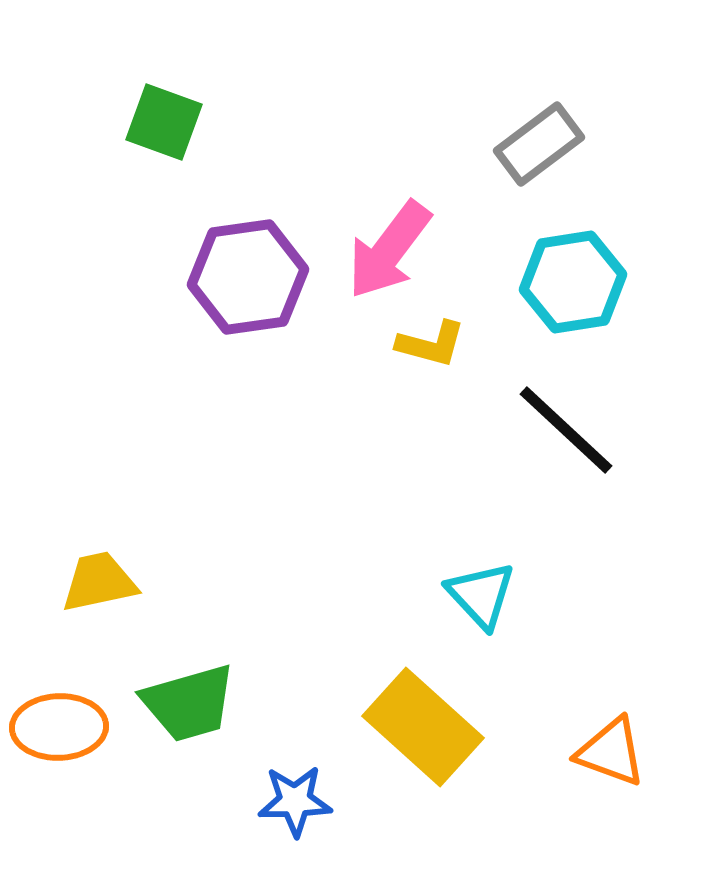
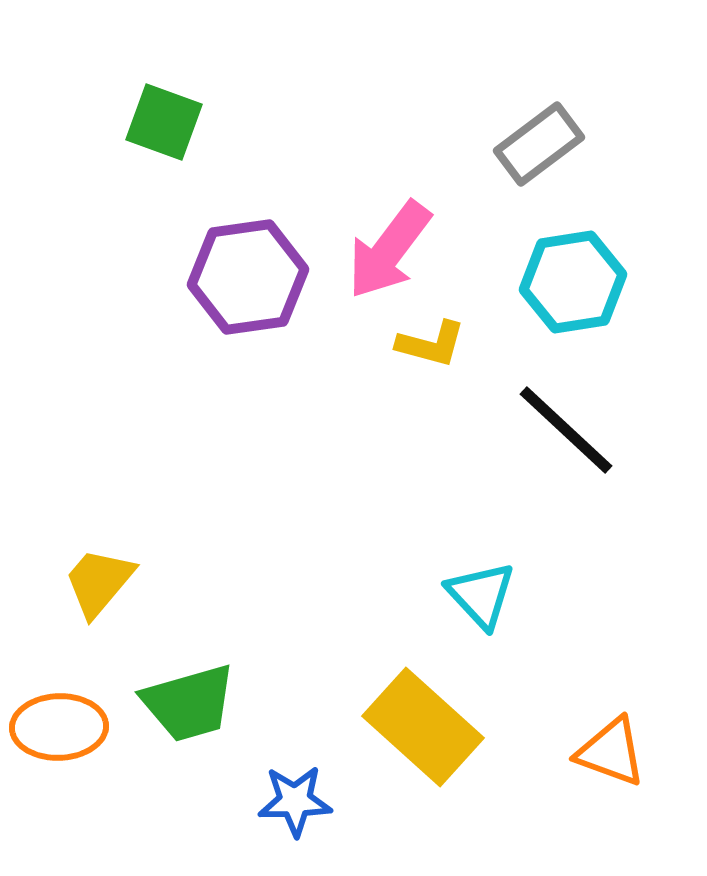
yellow trapezoid: rotated 38 degrees counterclockwise
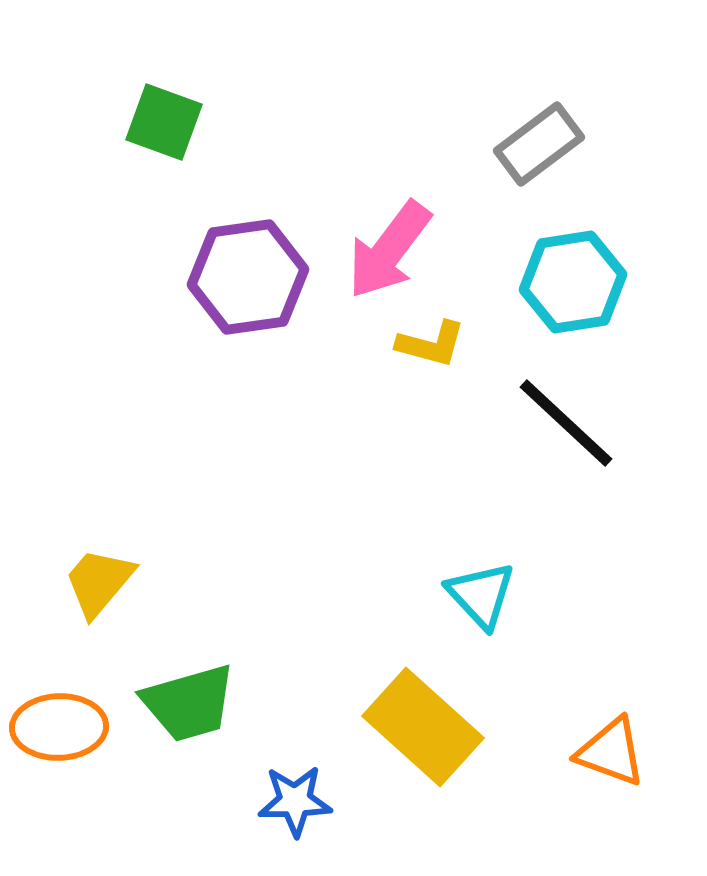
black line: moved 7 px up
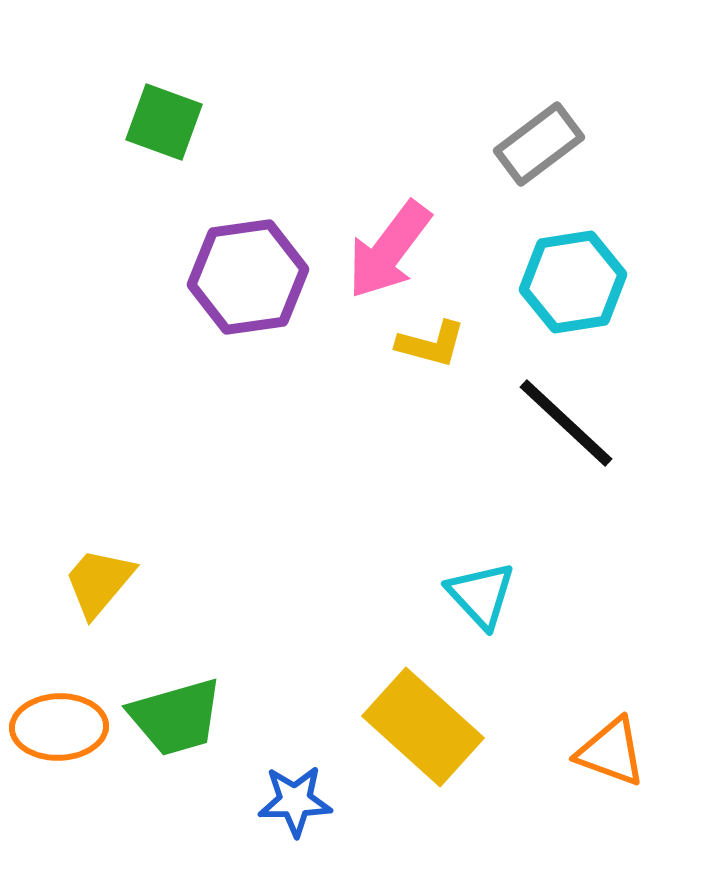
green trapezoid: moved 13 px left, 14 px down
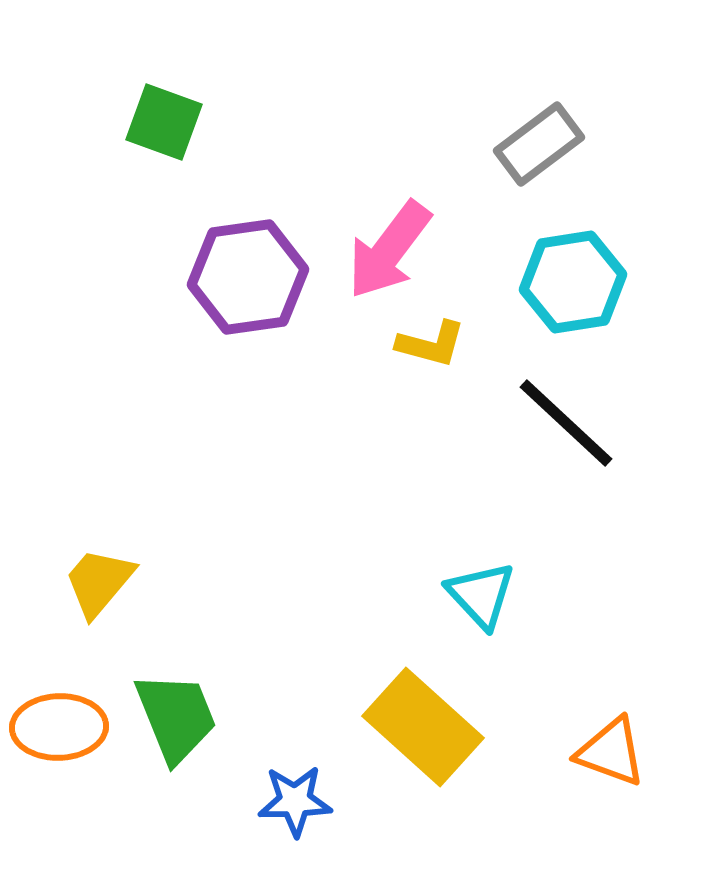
green trapezoid: rotated 96 degrees counterclockwise
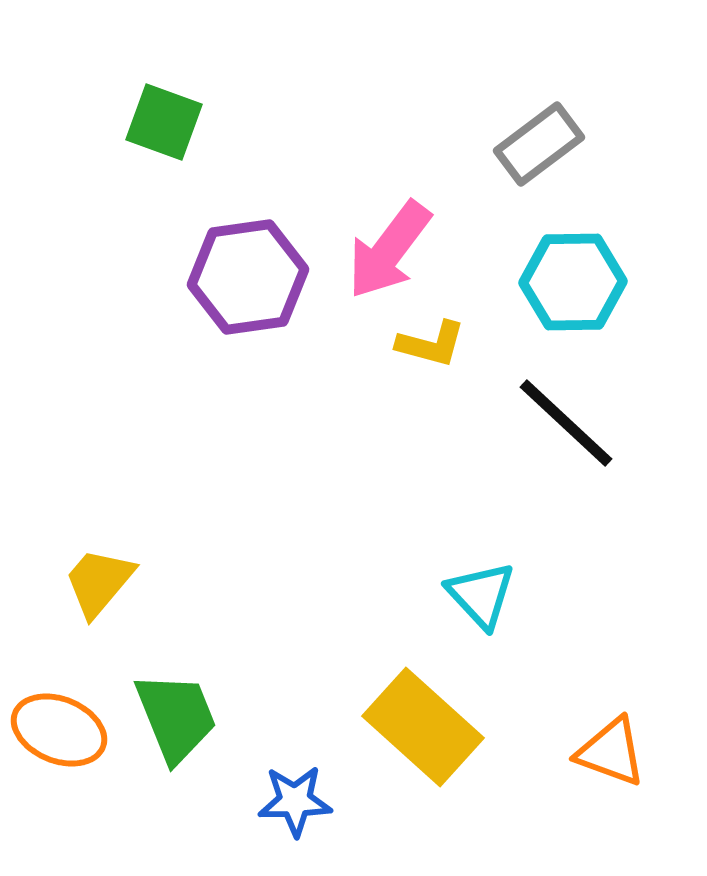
cyan hexagon: rotated 8 degrees clockwise
orange ellipse: moved 3 px down; rotated 24 degrees clockwise
